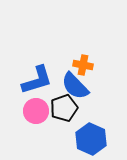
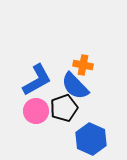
blue L-shape: rotated 12 degrees counterclockwise
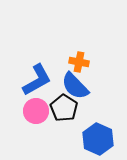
orange cross: moved 4 px left, 3 px up
black pentagon: rotated 20 degrees counterclockwise
blue hexagon: moved 7 px right
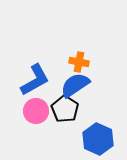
blue L-shape: moved 2 px left
blue semicircle: moved 1 px up; rotated 100 degrees clockwise
black pentagon: moved 1 px right, 1 px down
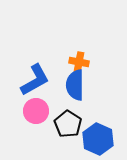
blue semicircle: rotated 56 degrees counterclockwise
black pentagon: moved 3 px right, 15 px down
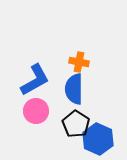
blue semicircle: moved 1 px left, 4 px down
black pentagon: moved 8 px right
